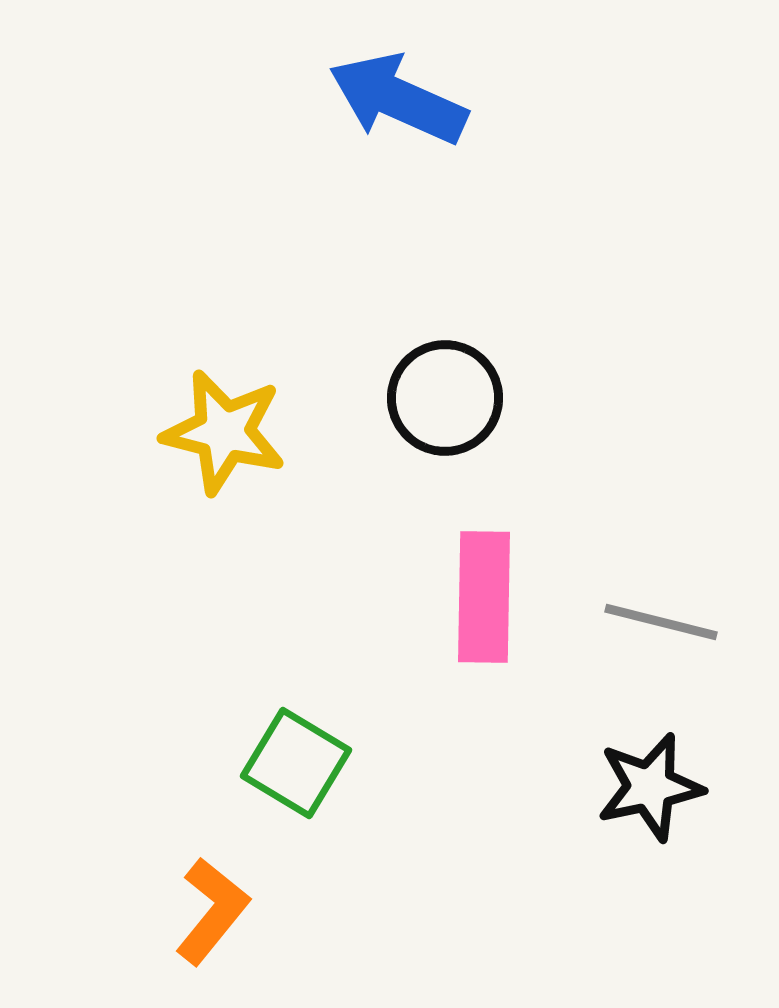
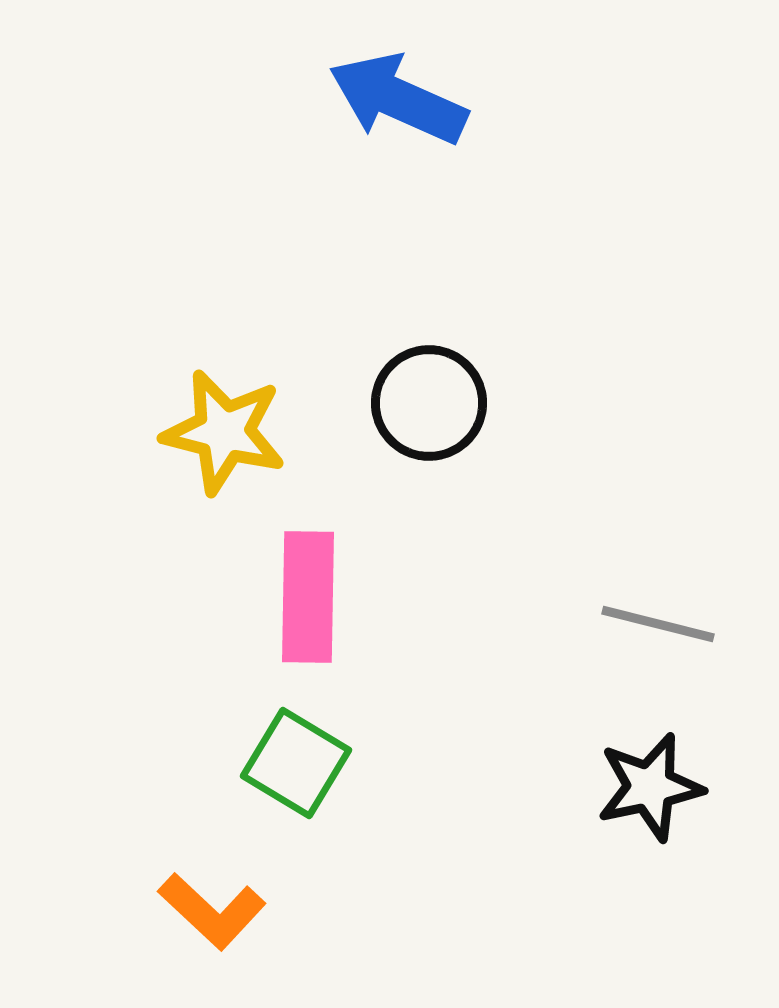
black circle: moved 16 px left, 5 px down
pink rectangle: moved 176 px left
gray line: moved 3 px left, 2 px down
orange L-shape: rotated 94 degrees clockwise
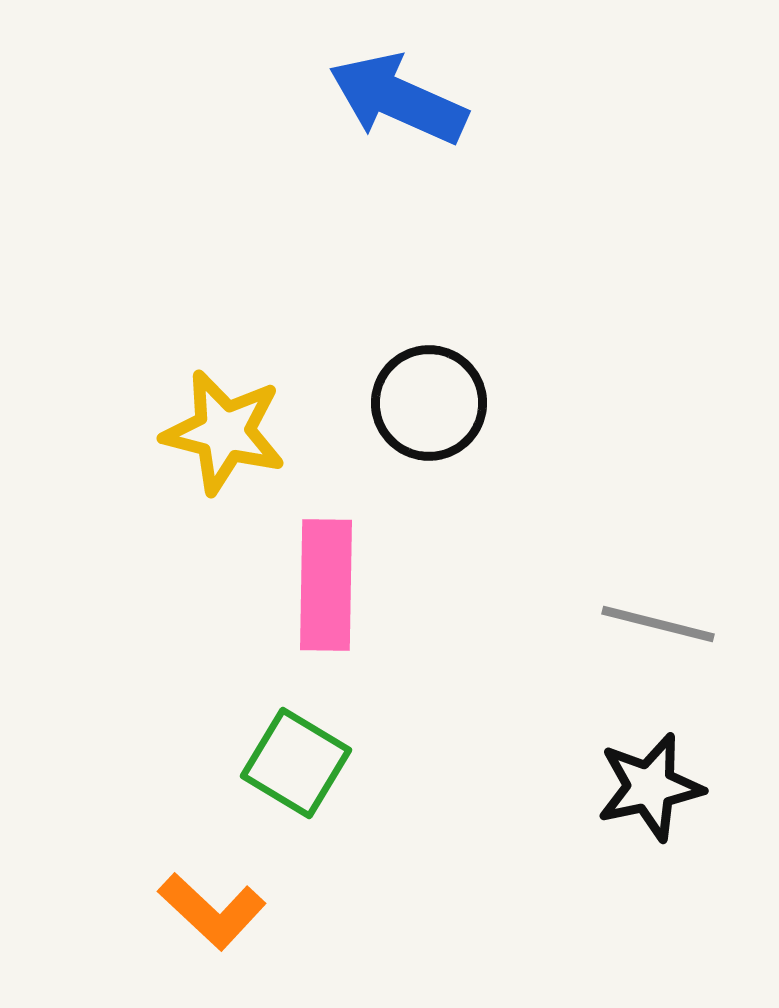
pink rectangle: moved 18 px right, 12 px up
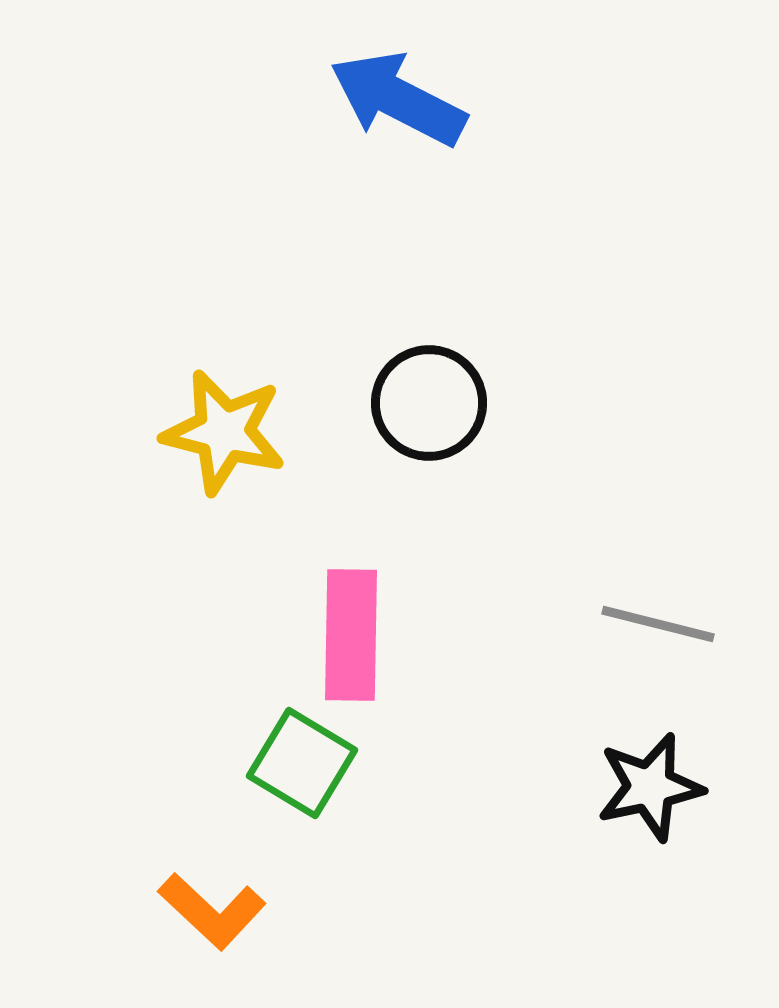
blue arrow: rotated 3 degrees clockwise
pink rectangle: moved 25 px right, 50 px down
green square: moved 6 px right
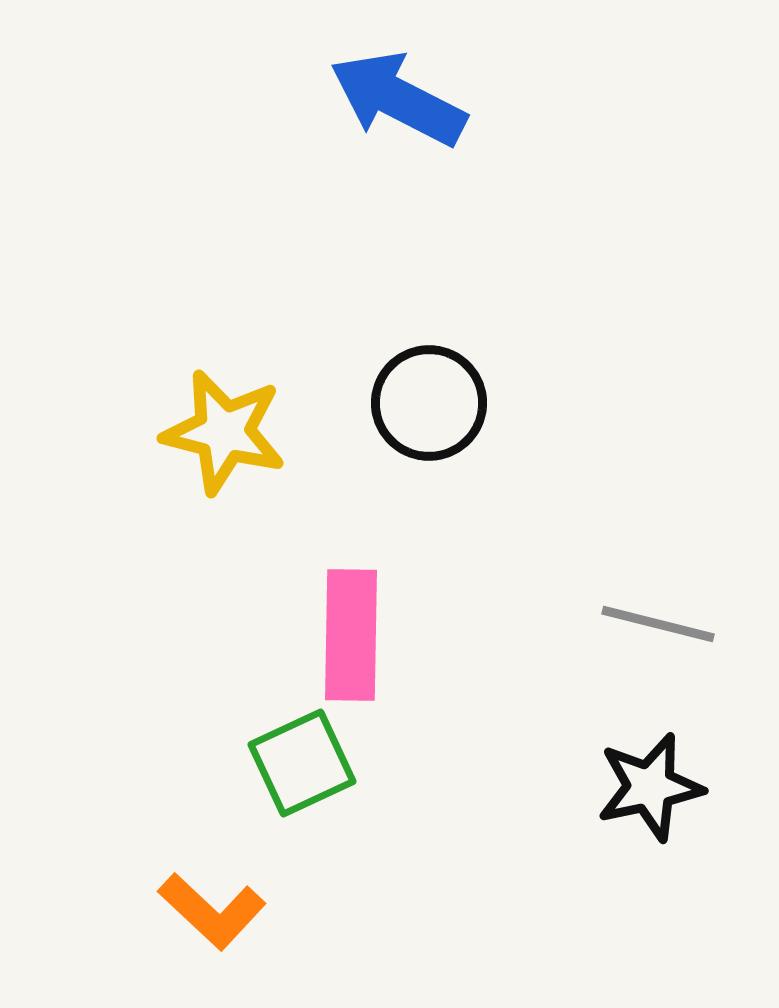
green square: rotated 34 degrees clockwise
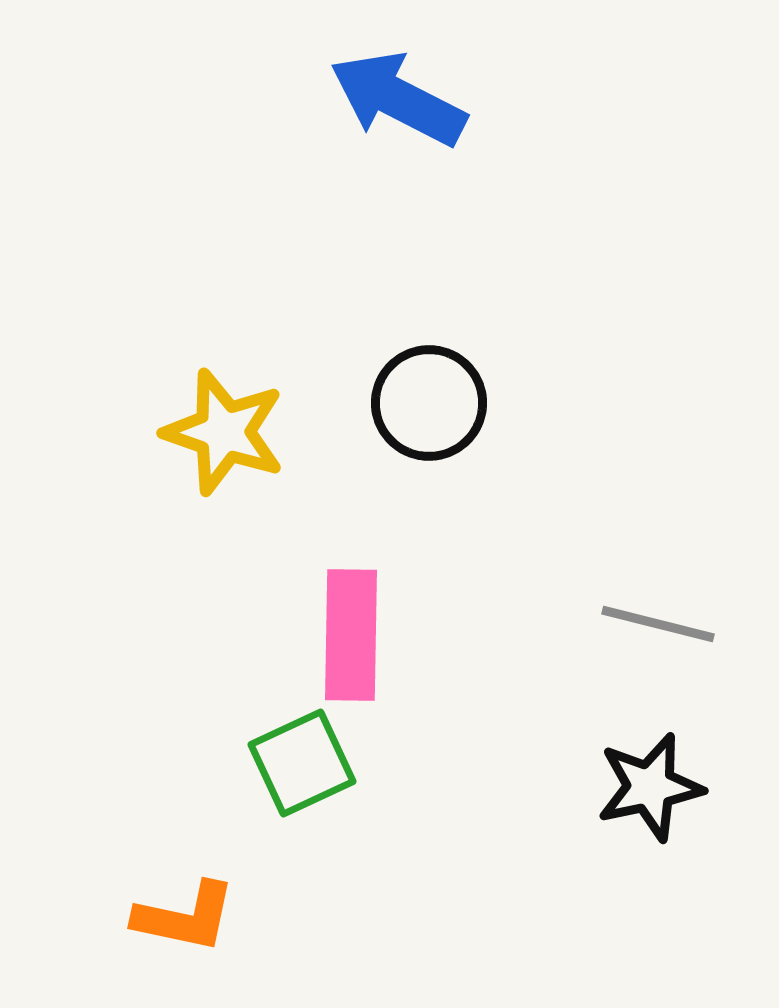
yellow star: rotated 5 degrees clockwise
orange L-shape: moved 27 px left, 6 px down; rotated 31 degrees counterclockwise
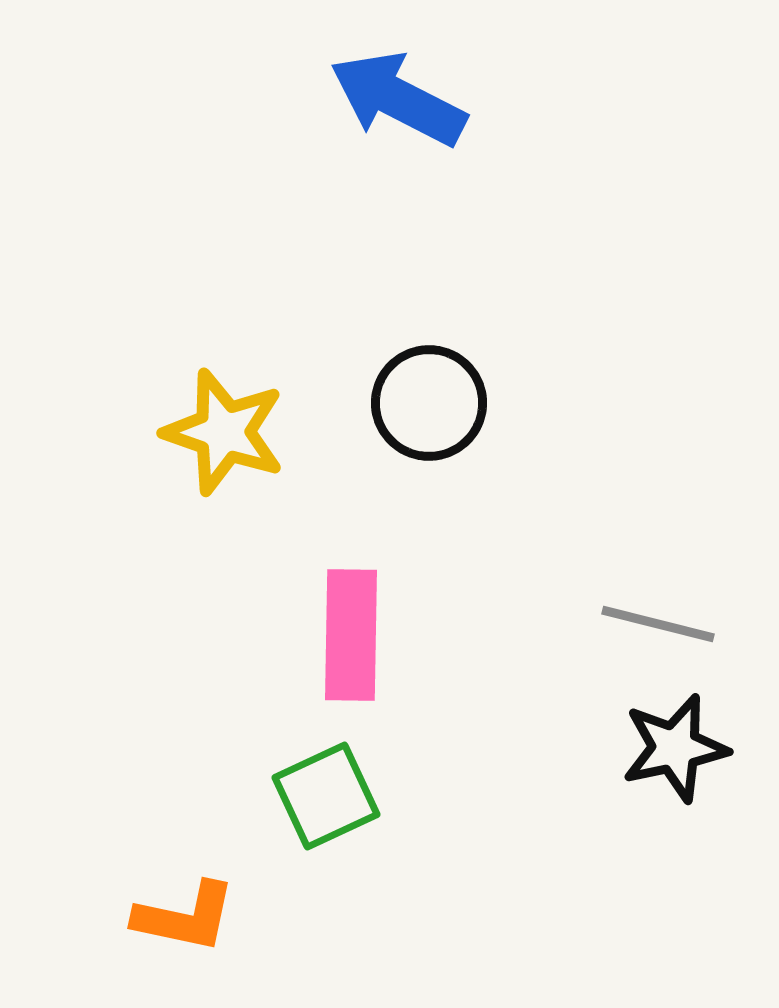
green square: moved 24 px right, 33 px down
black star: moved 25 px right, 39 px up
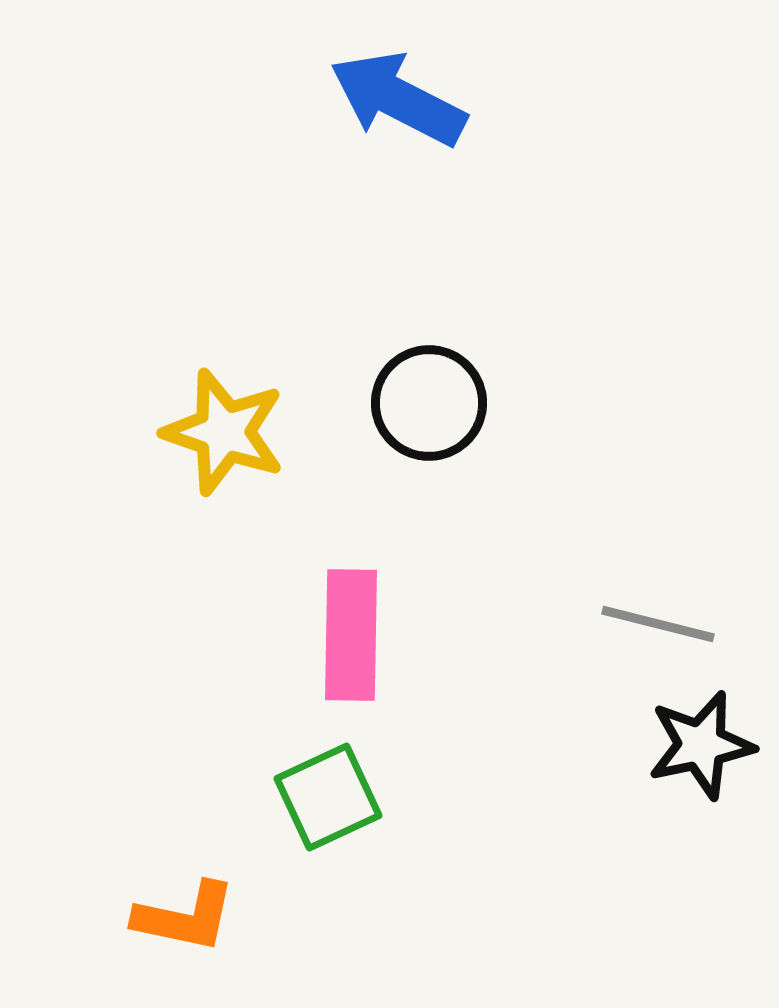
black star: moved 26 px right, 3 px up
green square: moved 2 px right, 1 px down
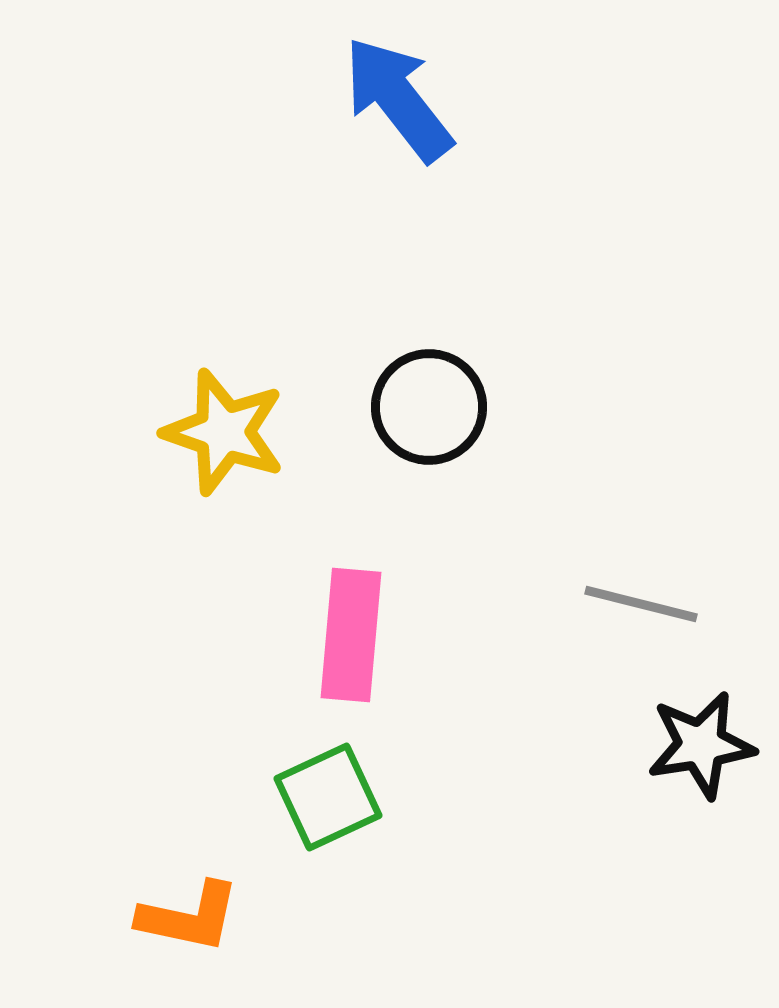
blue arrow: rotated 25 degrees clockwise
black circle: moved 4 px down
gray line: moved 17 px left, 20 px up
pink rectangle: rotated 4 degrees clockwise
black star: rotated 3 degrees clockwise
orange L-shape: moved 4 px right
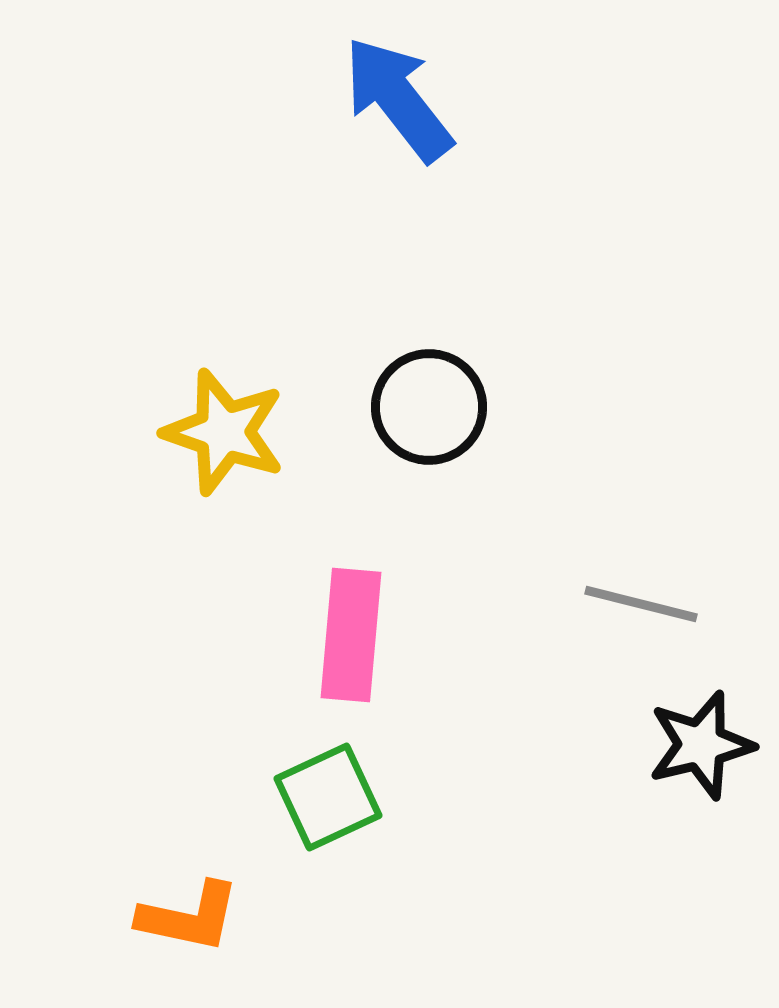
black star: rotated 5 degrees counterclockwise
